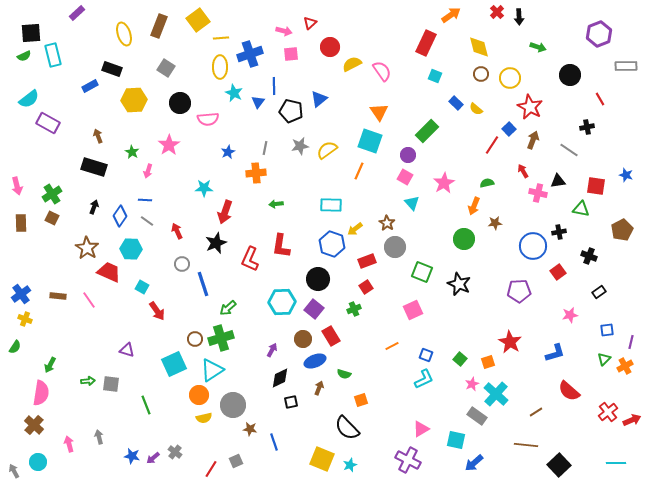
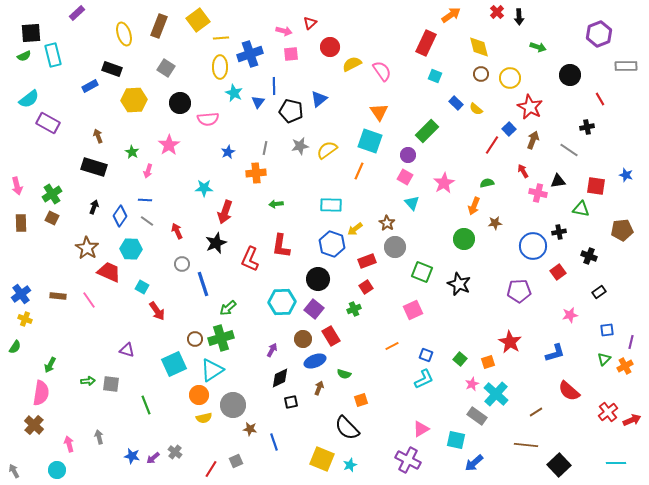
brown pentagon at (622, 230): rotated 20 degrees clockwise
cyan circle at (38, 462): moved 19 px right, 8 px down
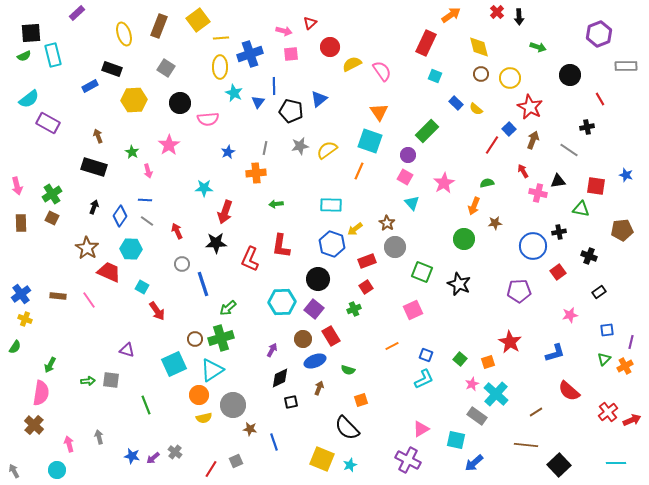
pink arrow at (148, 171): rotated 32 degrees counterclockwise
black star at (216, 243): rotated 20 degrees clockwise
green semicircle at (344, 374): moved 4 px right, 4 px up
gray square at (111, 384): moved 4 px up
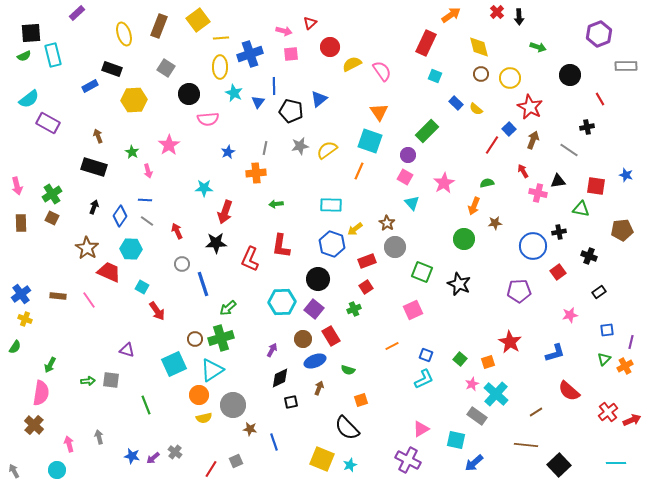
black circle at (180, 103): moved 9 px right, 9 px up
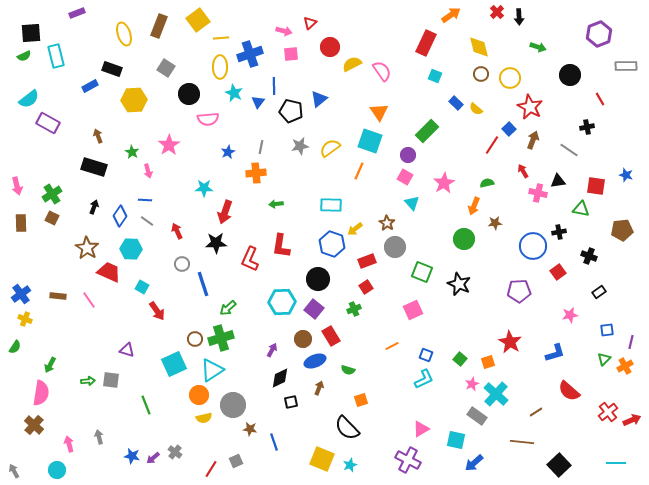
purple rectangle at (77, 13): rotated 21 degrees clockwise
cyan rectangle at (53, 55): moved 3 px right, 1 px down
gray line at (265, 148): moved 4 px left, 1 px up
yellow semicircle at (327, 150): moved 3 px right, 2 px up
brown line at (526, 445): moved 4 px left, 3 px up
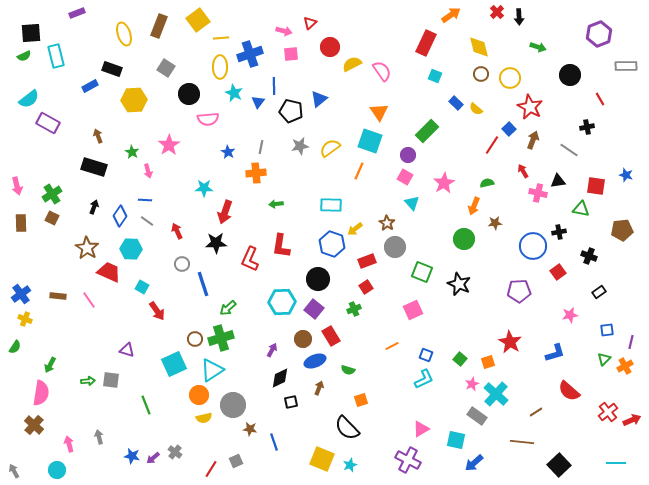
blue star at (228, 152): rotated 16 degrees counterclockwise
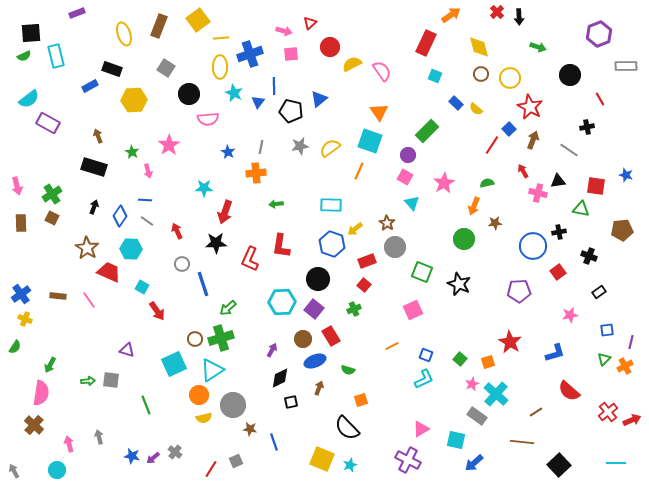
red square at (366, 287): moved 2 px left, 2 px up; rotated 16 degrees counterclockwise
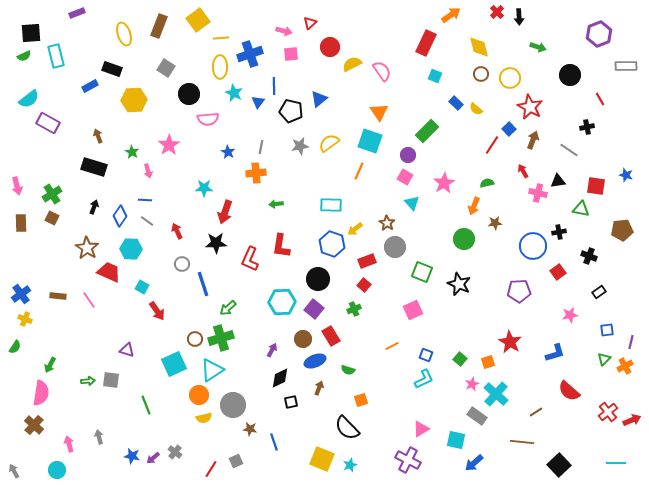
yellow semicircle at (330, 148): moved 1 px left, 5 px up
